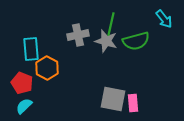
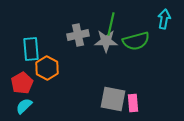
cyan arrow: rotated 132 degrees counterclockwise
gray star: rotated 15 degrees counterclockwise
red pentagon: rotated 20 degrees clockwise
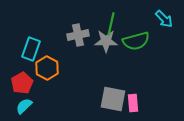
cyan arrow: rotated 126 degrees clockwise
cyan rectangle: rotated 25 degrees clockwise
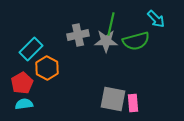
cyan arrow: moved 8 px left
cyan rectangle: rotated 25 degrees clockwise
cyan semicircle: moved 2 px up; rotated 36 degrees clockwise
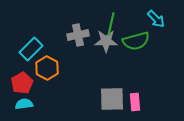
gray square: moved 1 px left; rotated 12 degrees counterclockwise
pink rectangle: moved 2 px right, 1 px up
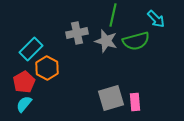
green line: moved 2 px right, 9 px up
gray cross: moved 1 px left, 2 px up
gray star: rotated 15 degrees clockwise
red pentagon: moved 2 px right, 1 px up
gray square: moved 1 px left, 1 px up; rotated 16 degrees counterclockwise
cyan semicircle: rotated 42 degrees counterclockwise
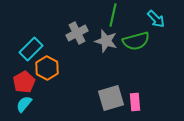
gray cross: rotated 15 degrees counterclockwise
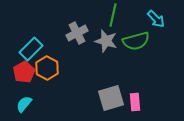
red pentagon: moved 10 px up
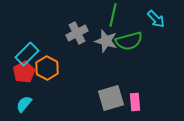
green semicircle: moved 7 px left
cyan rectangle: moved 4 px left, 5 px down
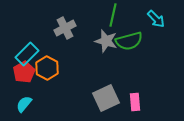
gray cross: moved 12 px left, 5 px up
gray square: moved 5 px left; rotated 8 degrees counterclockwise
